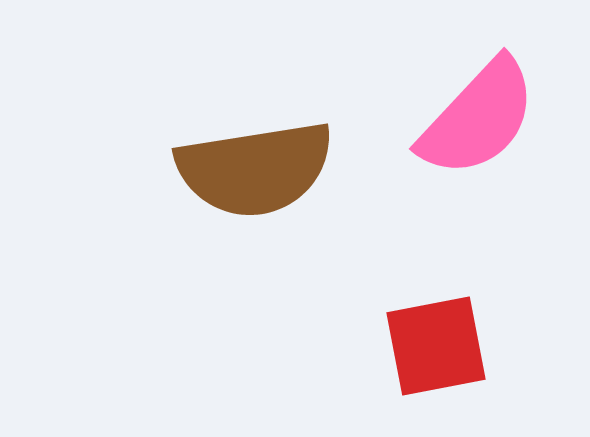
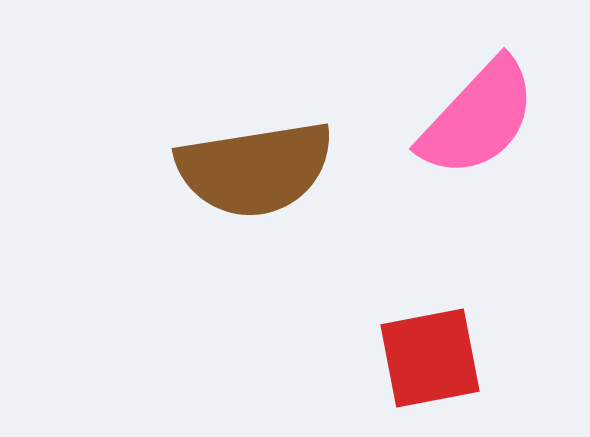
red square: moved 6 px left, 12 px down
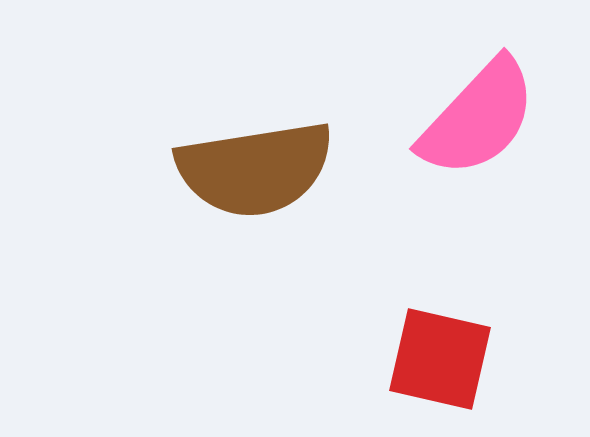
red square: moved 10 px right, 1 px down; rotated 24 degrees clockwise
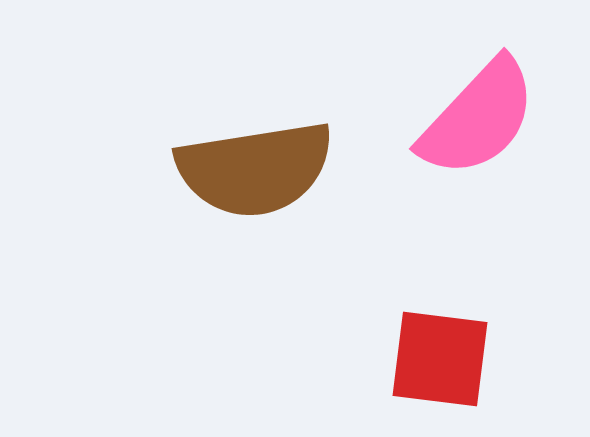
red square: rotated 6 degrees counterclockwise
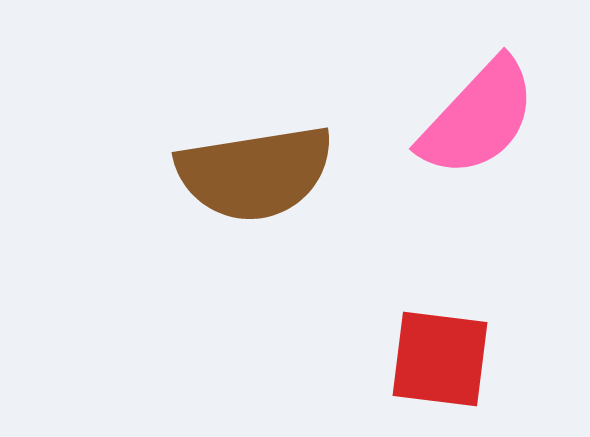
brown semicircle: moved 4 px down
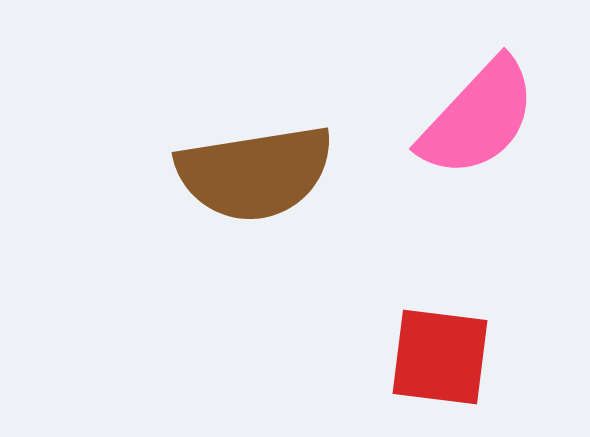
red square: moved 2 px up
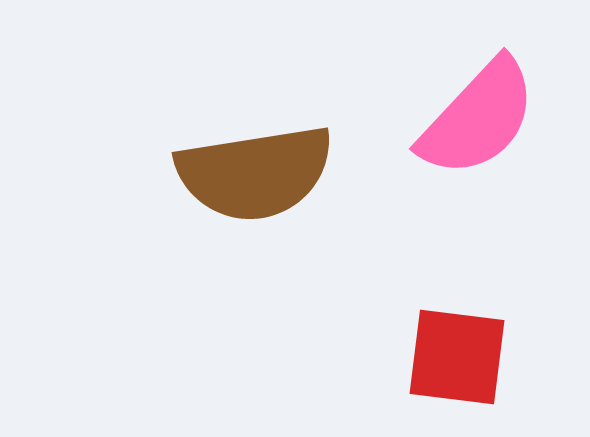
red square: moved 17 px right
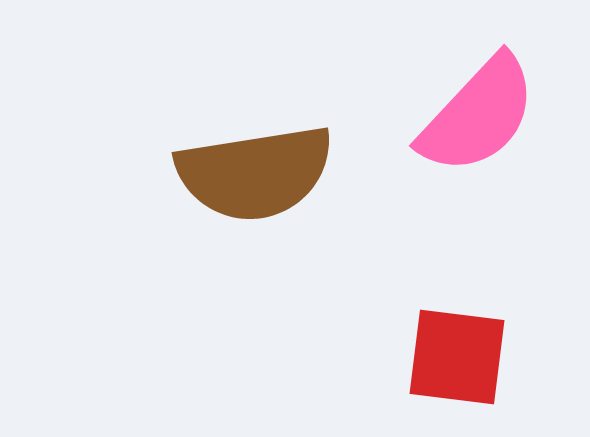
pink semicircle: moved 3 px up
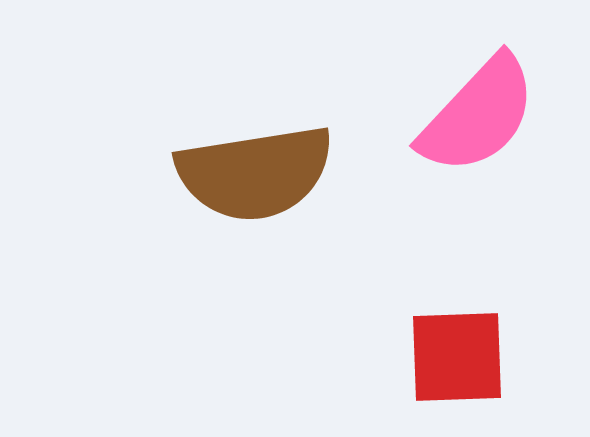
red square: rotated 9 degrees counterclockwise
